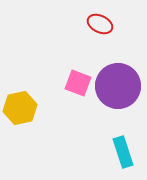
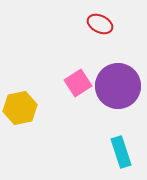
pink square: rotated 36 degrees clockwise
cyan rectangle: moved 2 px left
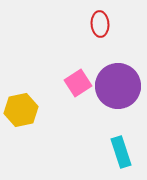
red ellipse: rotated 60 degrees clockwise
yellow hexagon: moved 1 px right, 2 px down
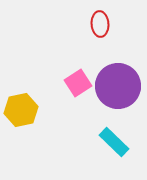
cyan rectangle: moved 7 px left, 10 px up; rotated 28 degrees counterclockwise
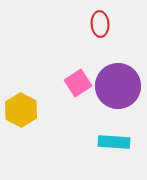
yellow hexagon: rotated 20 degrees counterclockwise
cyan rectangle: rotated 40 degrees counterclockwise
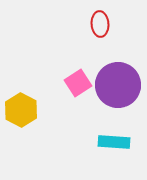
purple circle: moved 1 px up
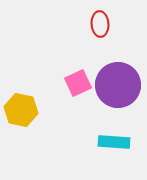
pink square: rotated 8 degrees clockwise
yellow hexagon: rotated 16 degrees counterclockwise
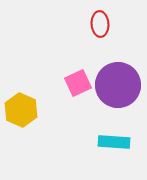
yellow hexagon: rotated 12 degrees clockwise
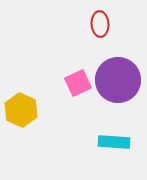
purple circle: moved 5 px up
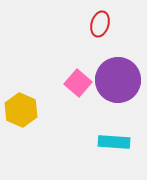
red ellipse: rotated 20 degrees clockwise
pink square: rotated 24 degrees counterclockwise
